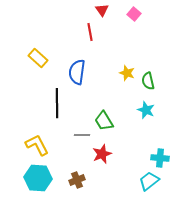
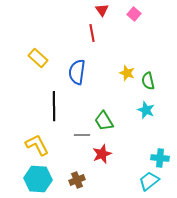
red line: moved 2 px right, 1 px down
black line: moved 3 px left, 3 px down
cyan hexagon: moved 1 px down
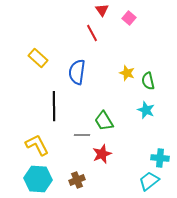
pink square: moved 5 px left, 4 px down
red line: rotated 18 degrees counterclockwise
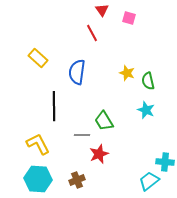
pink square: rotated 24 degrees counterclockwise
yellow L-shape: moved 1 px right, 1 px up
red star: moved 3 px left
cyan cross: moved 5 px right, 4 px down
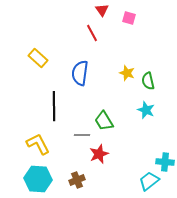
blue semicircle: moved 3 px right, 1 px down
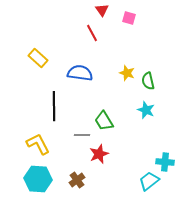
blue semicircle: rotated 90 degrees clockwise
brown cross: rotated 14 degrees counterclockwise
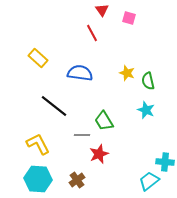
black line: rotated 52 degrees counterclockwise
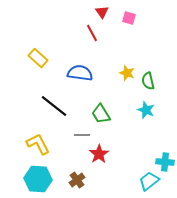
red triangle: moved 2 px down
green trapezoid: moved 3 px left, 7 px up
red star: rotated 12 degrees counterclockwise
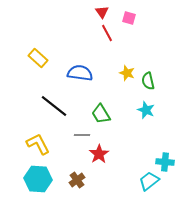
red line: moved 15 px right
